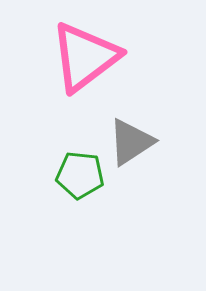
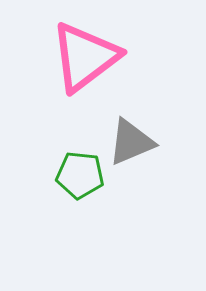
gray triangle: rotated 10 degrees clockwise
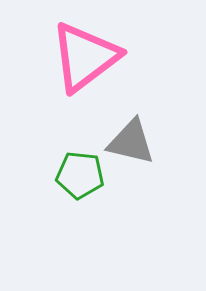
gray triangle: rotated 36 degrees clockwise
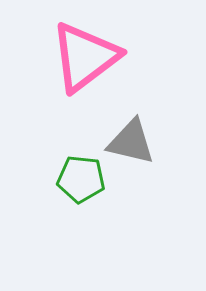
green pentagon: moved 1 px right, 4 px down
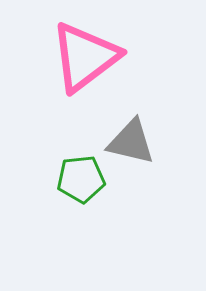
green pentagon: rotated 12 degrees counterclockwise
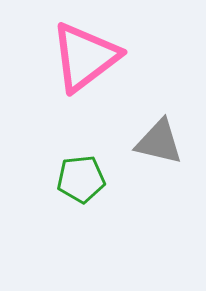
gray triangle: moved 28 px right
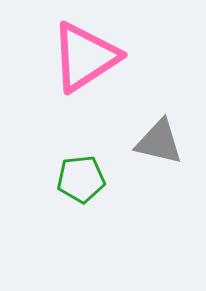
pink triangle: rotated 4 degrees clockwise
